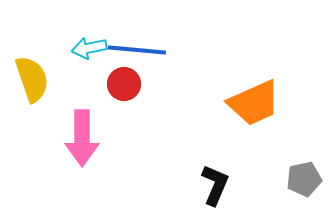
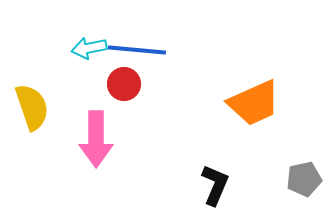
yellow semicircle: moved 28 px down
pink arrow: moved 14 px right, 1 px down
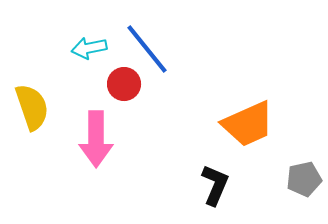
blue line: moved 10 px right, 1 px up; rotated 46 degrees clockwise
orange trapezoid: moved 6 px left, 21 px down
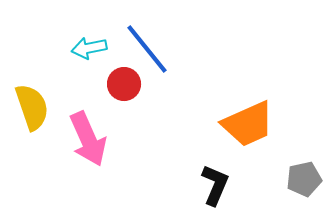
pink arrow: moved 8 px left; rotated 24 degrees counterclockwise
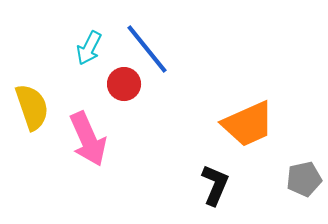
cyan arrow: rotated 52 degrees counterclockwise
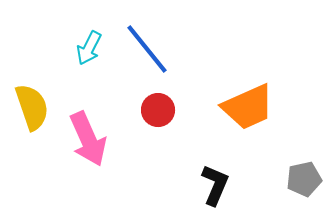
red circle: moved 34 px right, 26 px down
orange trapezoid: moved 17 px up
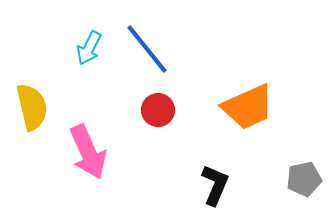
yellow semicircle: rotated 6 degrees clockwise
pink arrow: moved 13 px down
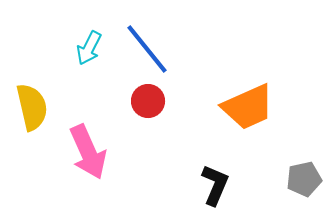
red circle: moved 10 px left, 9 px up
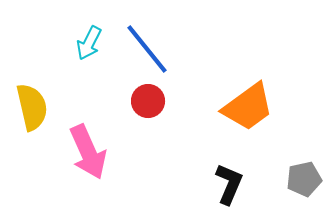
cyan arrow: moved 5 px up
orange trapezoid: rotated 12 degrees counterclockwise
black L-shape: moved 14 px right, 1 px up
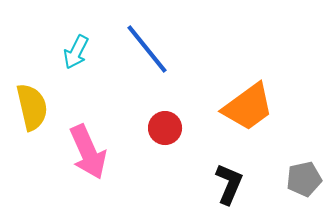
cyan arrow: moved 13 px left, 9 px down
red circle: moved 17 px right, 27 px down
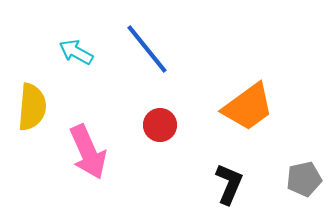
cyan arrow: rotated 92 degrees clockwise
yellow semicircle: rotated 18 degrees clockwise
red circle: moved 5 px left, 3 px up
